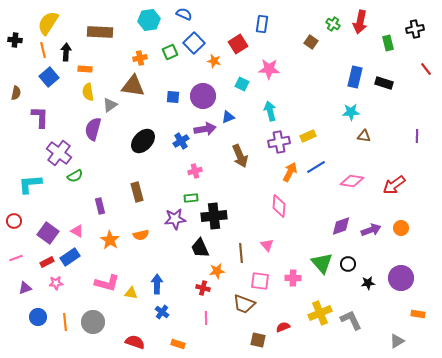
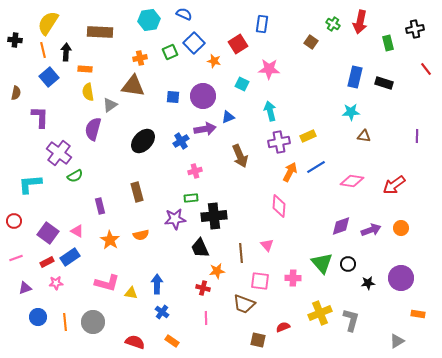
gray L-shape at (351, 320): rotated 40 degrees clockwise
orange rectangle at (178, 344): moved 6 px left, 3 px up; rotated 16 degrees clockwise
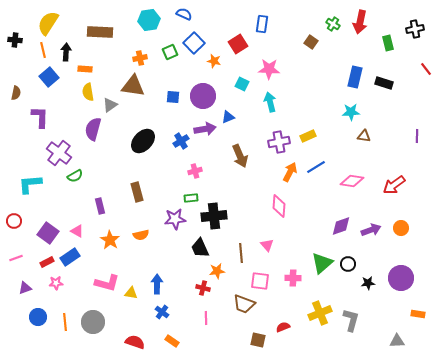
cyan arrow at (270, 111): moved 9 px up
green triangle at (322, 263): rotated 30 degrees clockwise
gray triangle at (397, 341): rotated 28 degrees clockwise
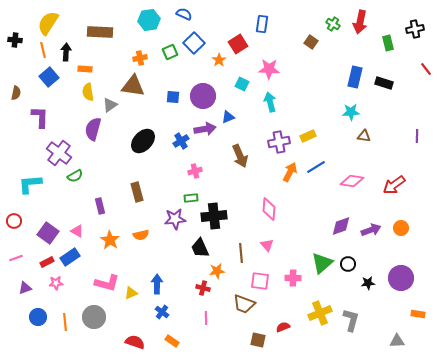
orange star at (214, 61): moved 5 px right, 1 px up; rotated 24 degrees clockwise
pink diamond at (279, 206): moved 10 px left, 3 px down
yellow triangle at (131, 293): rotated 32 degrees counterclockwise
gray circle at (93, 322): moved 1 px right, 5 px up
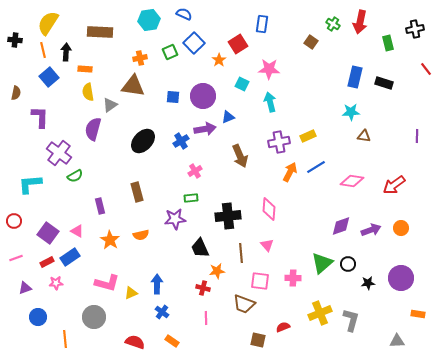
pink cross at (195, 171): rotated 16 degrees counterclockwise
black cross at (214, 216): moved 14 px right
orange line at (65, 322): moved 17 px down
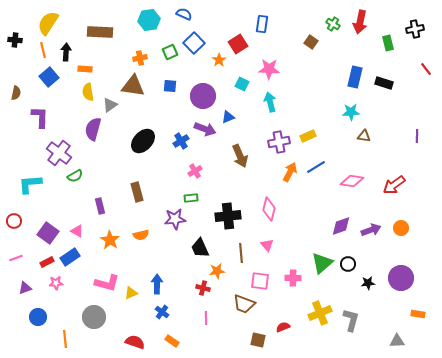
blue square at (173, 97): moved 3 px left, 11 px up
purple arrow at (205, 129): rotated 30 degrees clockwise
pink diamond at (269, 209): rotated 10 degrees clockwise
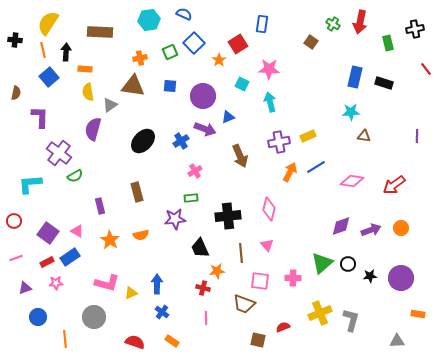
black star at (368, 283): moved 2 px right, 7 px up
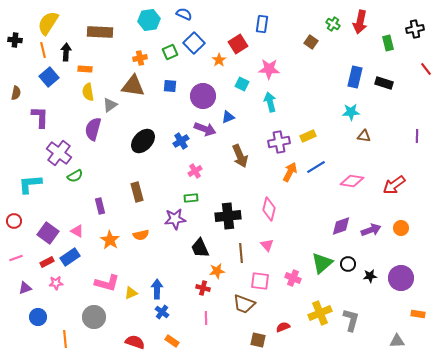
pink cross at (293, 278): rotated 21 degrees clockwise
blue arrow at (157, 284): moved 5 px down
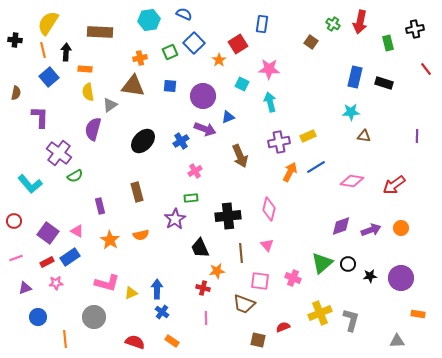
cyan L-shape at (30, 184): rotated 125 degrees counterclockwise
purple star at (175, 219): rotated 25 degrees counterclockwise
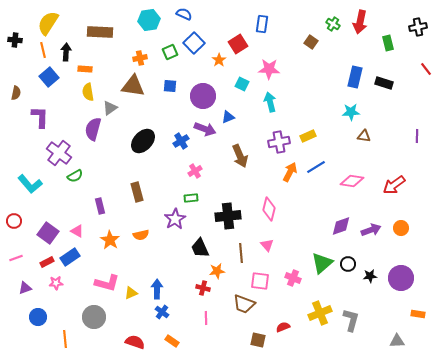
black cross at (415, 29): moved 3 px right, 2 px up
gray triangle at (110, 105): moved 3 px down
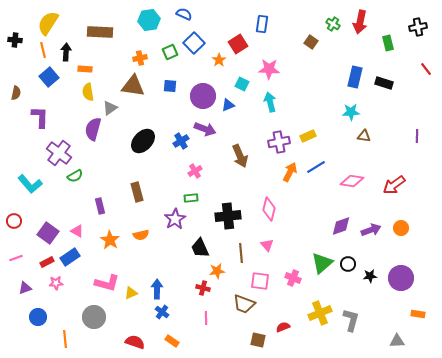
blue triangle at (228, 117): moved 12 px up
